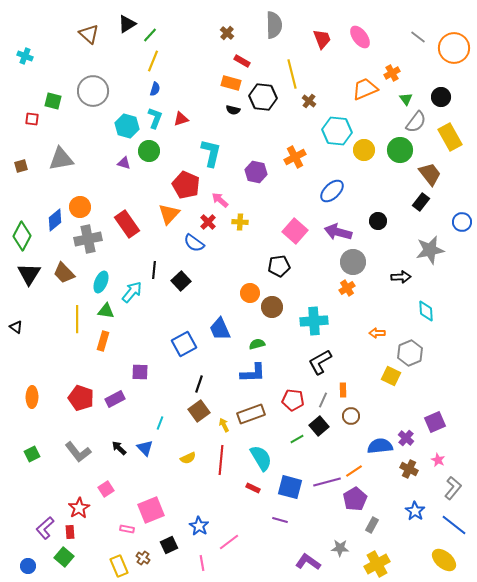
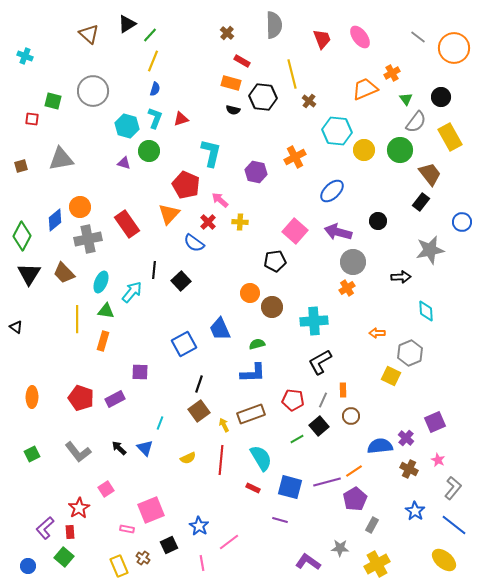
black pentagon at (279, 266): moved 4 px left, 5 px up
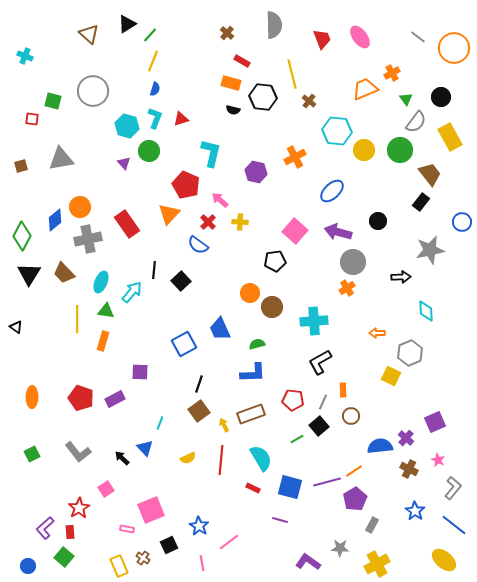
purple triangle at (124, 163): rotated 32 degrees clockwise
blue semicircle at (194, 243): moved 4 px right, 2 px down
gray line at (323, 400): moved 2 px down
black arrow at (119, 448): moved 3 px right, 10 px down
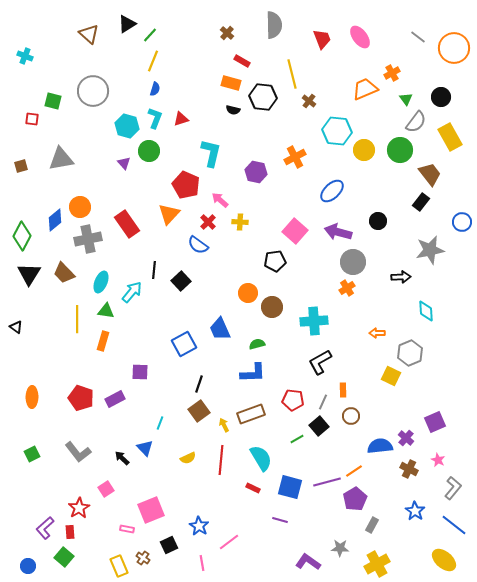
orange circle at (250, 293): moved 2 px left
